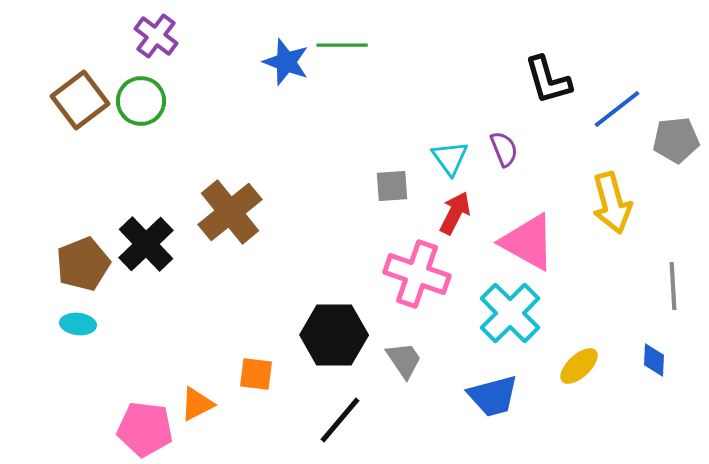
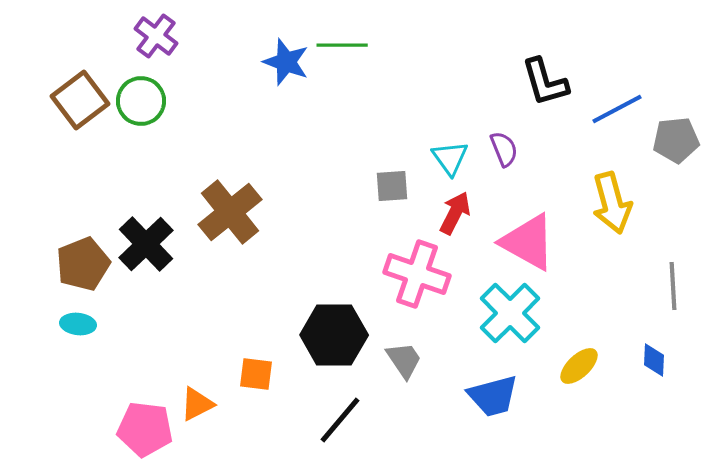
black L-shape: moved 3 px left, 2 px down
blue line: rotated 10 degrees clockwise
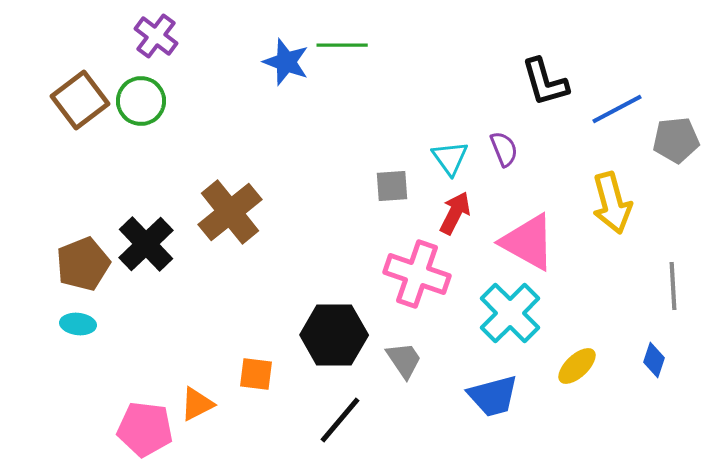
blue diamond: rotated 16 degrees clockwise
yellow ellipse: moved 2 px left
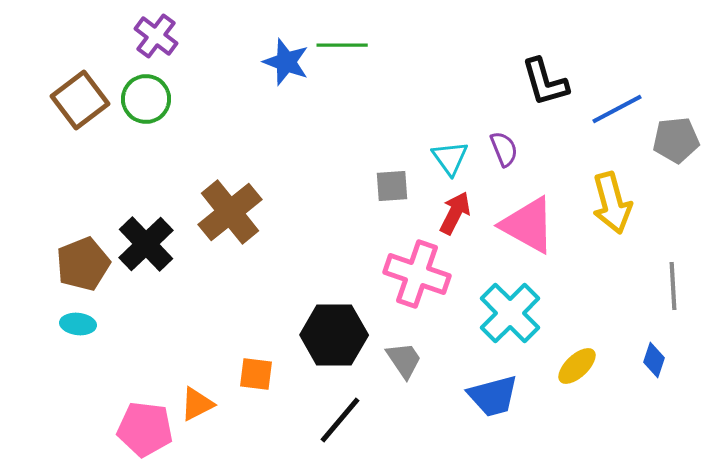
green circle: moved 5 px right, 2 px up
pink triangle: moved 17 px up
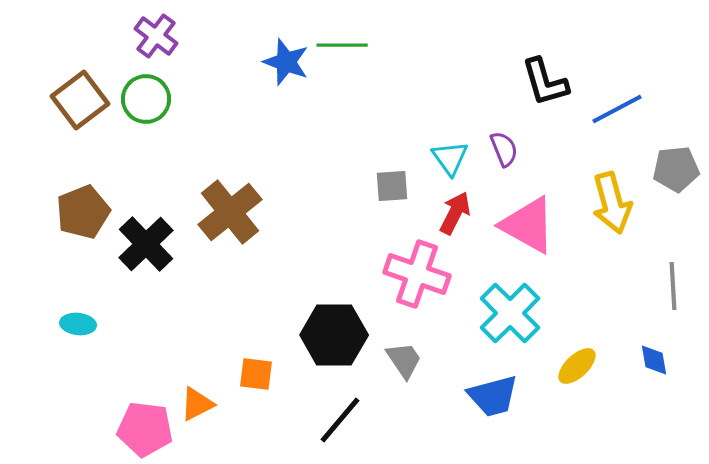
gray pentagon: moved 29 px down
brown pentagon: moved 52 px up
blue diamond: rotated 28 degrees counterclockwise
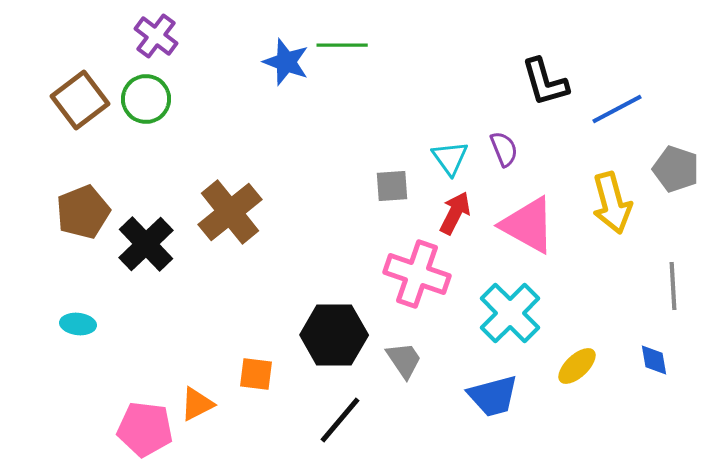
gray pentagon: rotated 24 degrees clockwise
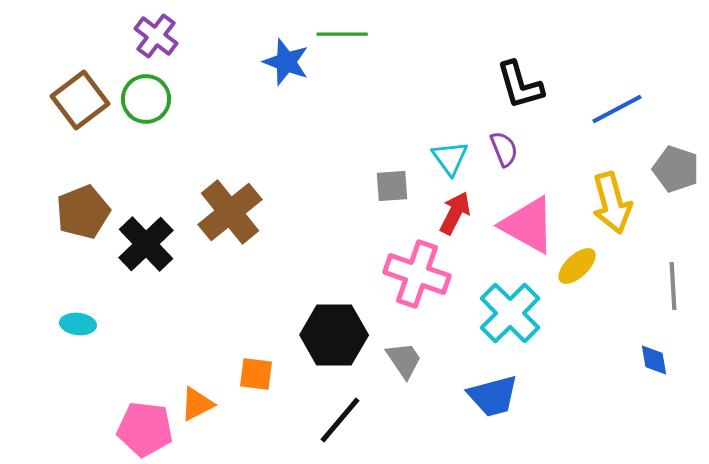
green line: moved 11 px up
black L-shape: moved 25 px left, 3 px down
yellow ellipse: moved 100 px up
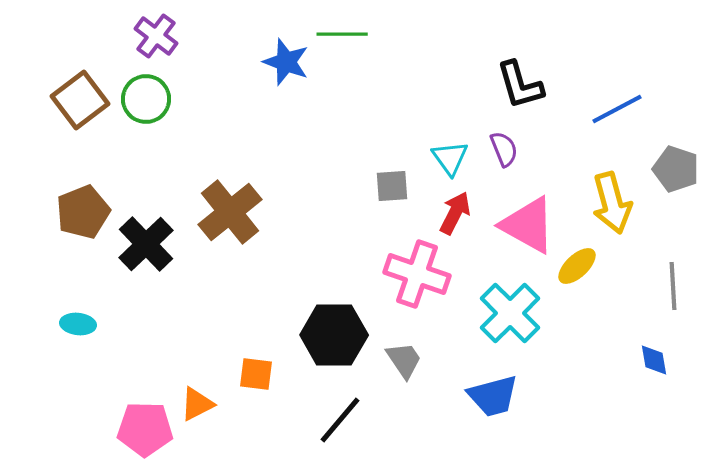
pink pentagon: rotated 6 degrees counterclockwise
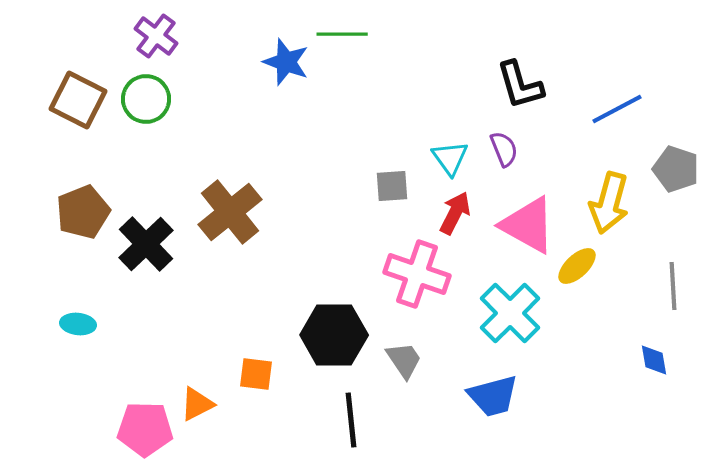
brown square: moved 2 px left; rotated 26 degrees counterclockwise
yellow arrow: moved 3 px left; rotated 30 degrees clockwise
black line: moved 11 px right; rotated 46 degrees counterclockwise
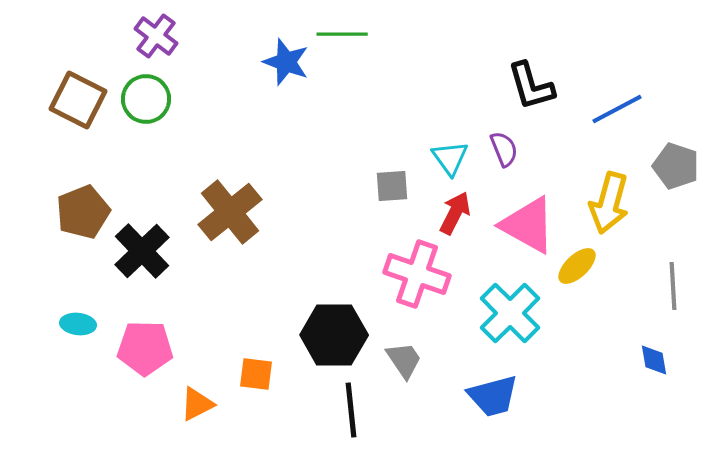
black L-shape: moved 11 px right, 1 px down
gray pentagon: moved 3 px up
black cross: moved 4 px left, 7 px down
black line: moved 10 px up
pink pentagon: moved 81 px up
